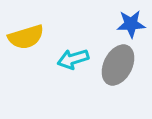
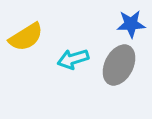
yellow semicircle: rotated 15 degrees counterclockwise
gray ellipse: moved 1 px right
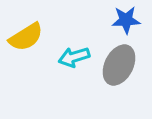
blue star: moved 5 px left, 4 px up
cyan arrow: moved 1 px right, 2 px up
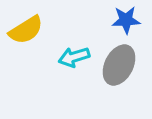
yellow semicircle: moved 7 px up
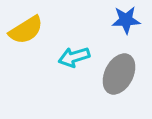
gray ellipse: moved 9 px down
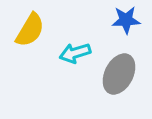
yellow semicircle: moved 4 px right; rotated 27 degrees counterclockwise
cyan arrow: moved 1 px right, 4 px up
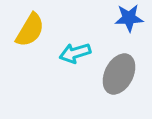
blue star: moved 3 px right, 2 px up
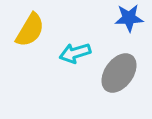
gray ellipse: moved 1 px up; rotated 9 degrees clockwise
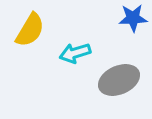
blue star: moved 4 px right
gray ellipse: moved 7 px down; rotated 30 degrees clockwise
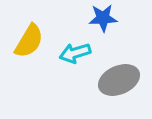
blue star: moved 30 px left
yellow semicircle: moved 1 px left, 11 px down
